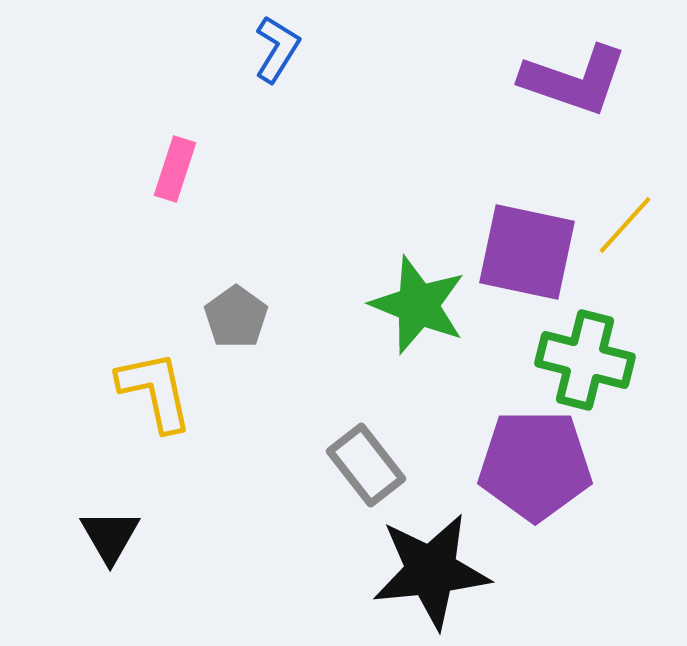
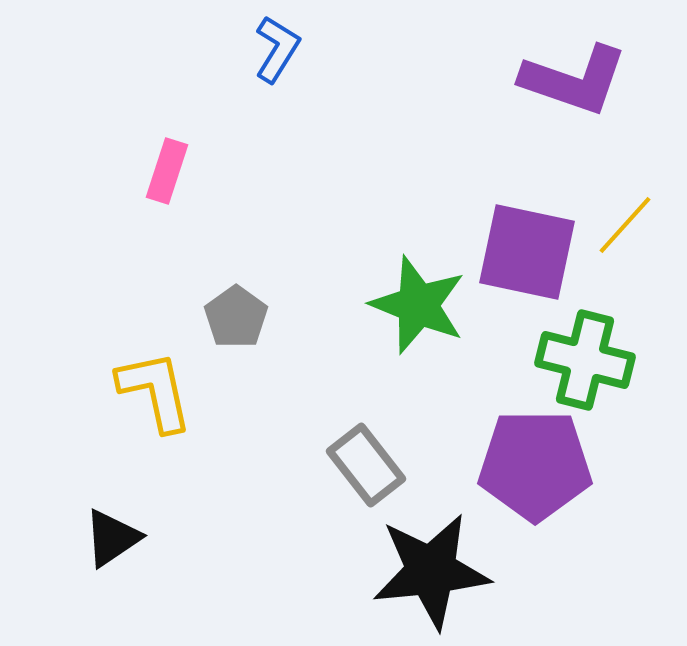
pink rectangle: moved 8 px left, 2 px down
black triangle: moved 2 px right, 2 px down; rotated 26 degrees clockwise
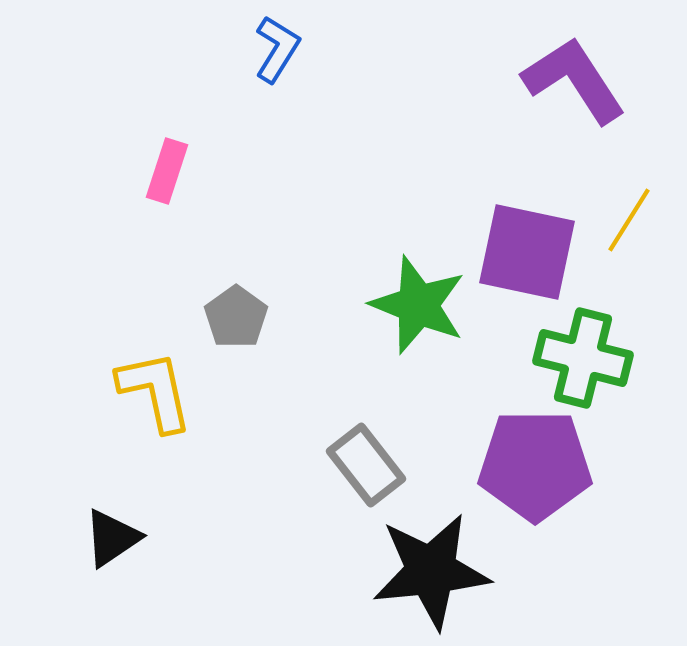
purple L-shape: rotated 142 degrees counterclockwise
yellow line: moved 4 px right, 5 px up; rotated 10 degrees counterclockwise
green cross: moved 2 px left, 2 px up
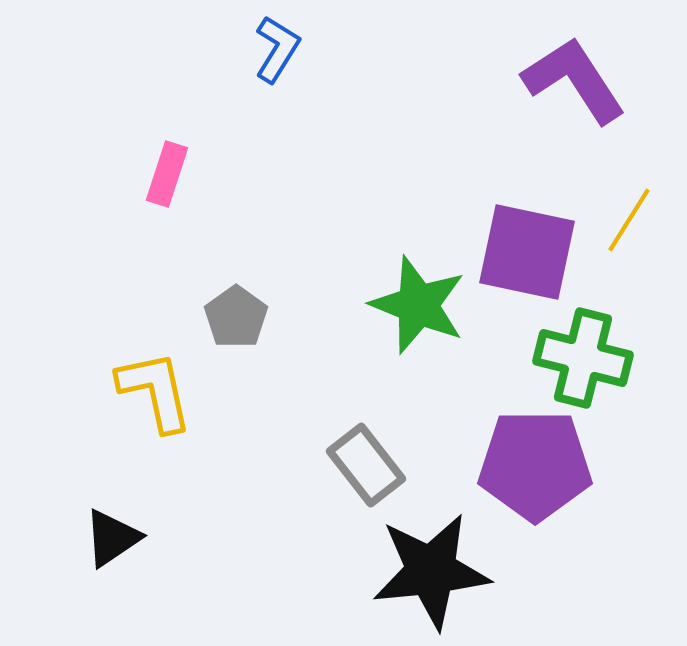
pink rectangle: moved 3 px down
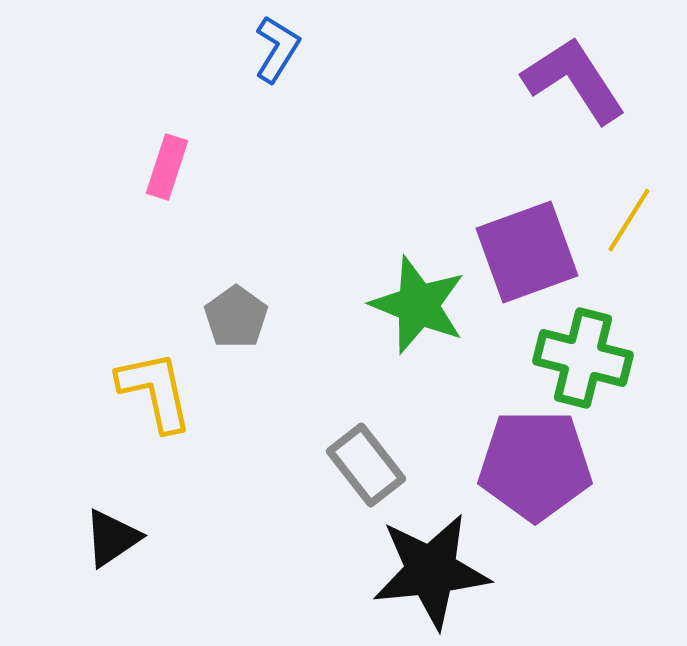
pink rectangle: moved 7 px up
purple square: rotated 32 degrees counterclockwise
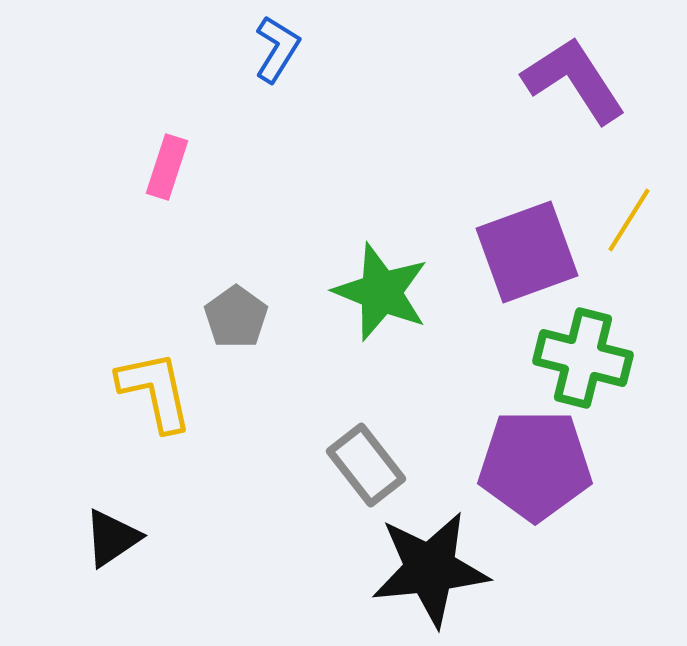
green star: moved 37 px left, 13 px up
black star: moved 1 px left, 2 px up
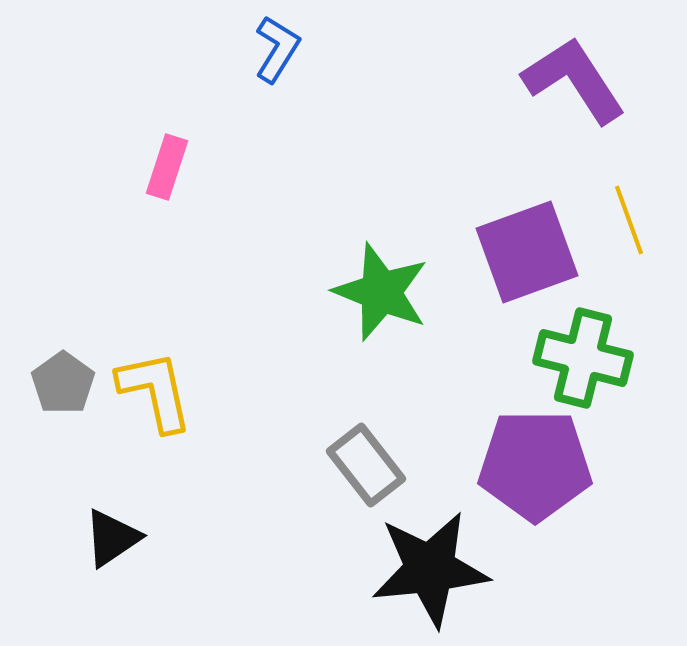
yellow line: rotated 52 degrees counterclockwise
gray pentagon: moved 173 px left, 66 px down
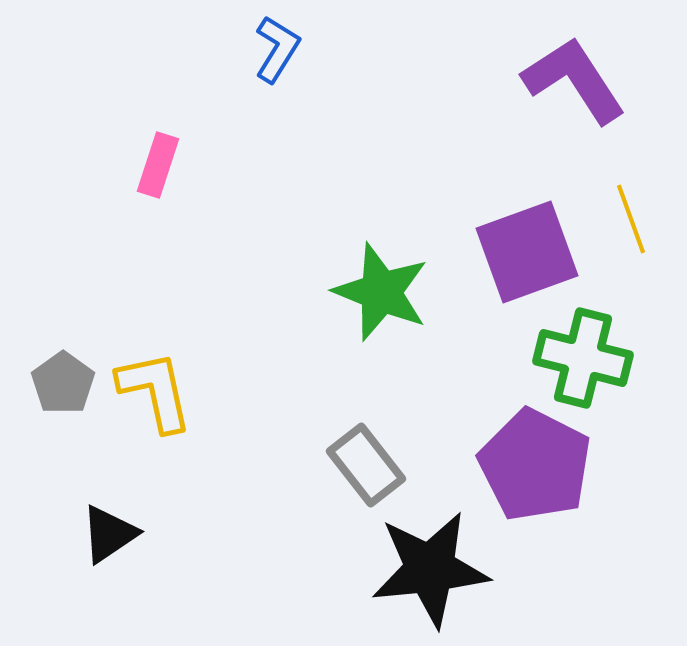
pink rectangle: moved 9 px left, 2 px up
yellow line: moved 2 px right, 1 px up
purple pentagon: rotated 27 degrees clockwise
black triangle: moved 3 px left, 4 px up
